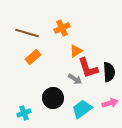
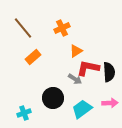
brown line: moved 4 px left, 5 px up; rotated 35 degrees clockwise
red L-shape: rotated 120 degrees clockwise
pink arrow: rotated 14 degrees clockwise
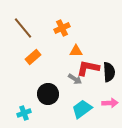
orange triangle: rotated 32 degrees clockwise
black circle: moved 5 px left, 4 px up
